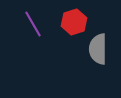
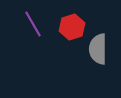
red hexagon: moved 2 px left, 5 px down
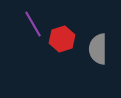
red hexagon: moved 10 px left, 12 px down
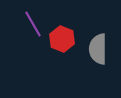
red hexagon: rotated 20 degrees counterclockwise
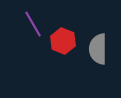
red hexagon: moved 1 px right, 2 px down
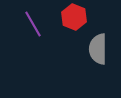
red hexagon: moved 11 px right, 24 px up
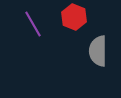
gray semicircle: moved 2 px down
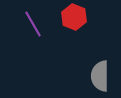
gray semicircle: moved 2 px right, 25 px down
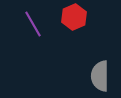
red hexagon: rotated 15 degrees clockwise
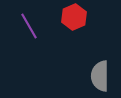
purple line: moved 4 px left, 2 px down
